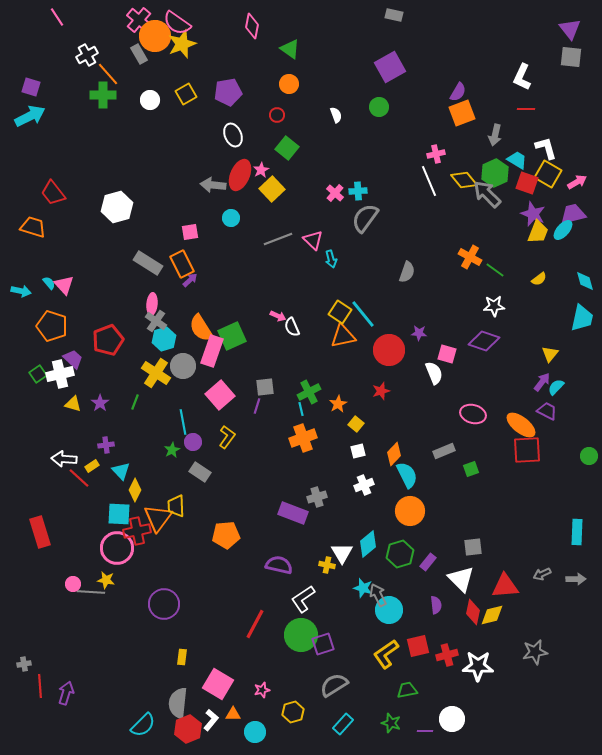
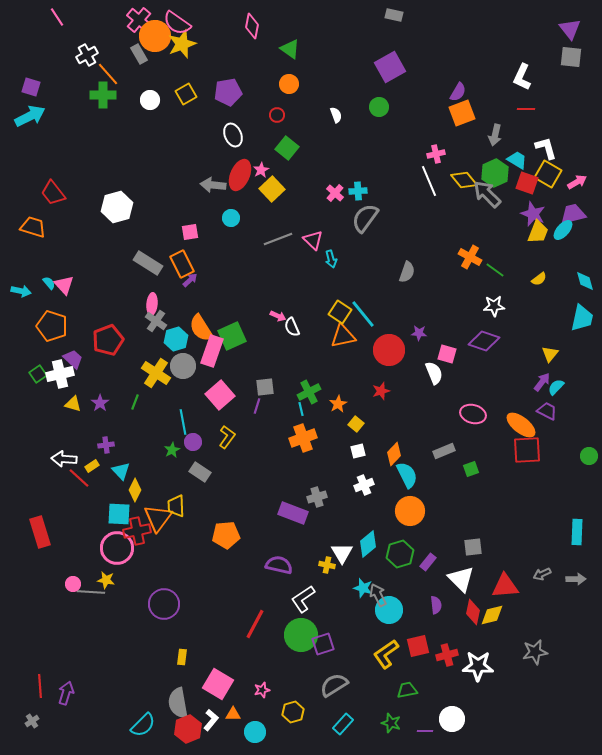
cyan hexagon at (164, 339): moved 12 px right
gray cross at (24, 664): moved 8 px right, 57 px down; rotated 24 degrees counterclockwise
gray semicircle at (178, 703): rotated 16 degrees counterclockwise
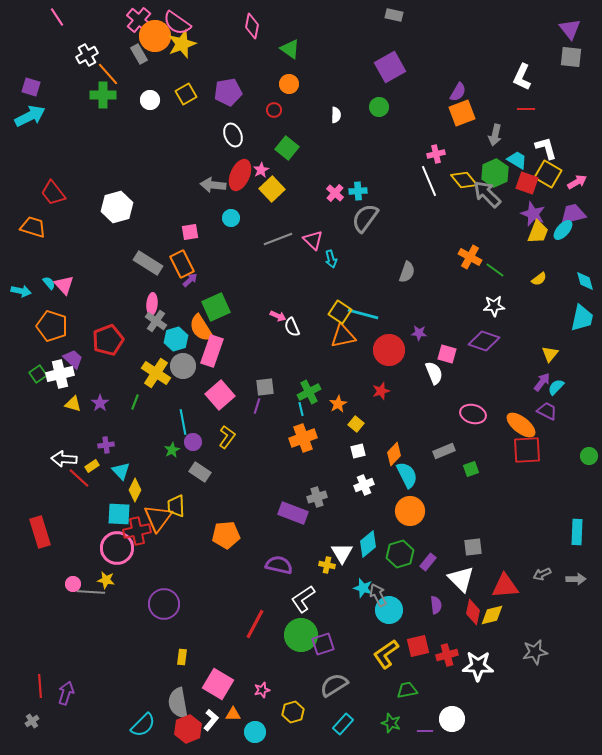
red circle at (277, 115): moved 3 px left, 5 px up
white semicircle at (336, 115): rotated 21 degrees clockwise
cyan line at (363, 314): rotated 36 degrees counterclockwise
green square at (232, 336): moved 16 px left, 29 px up
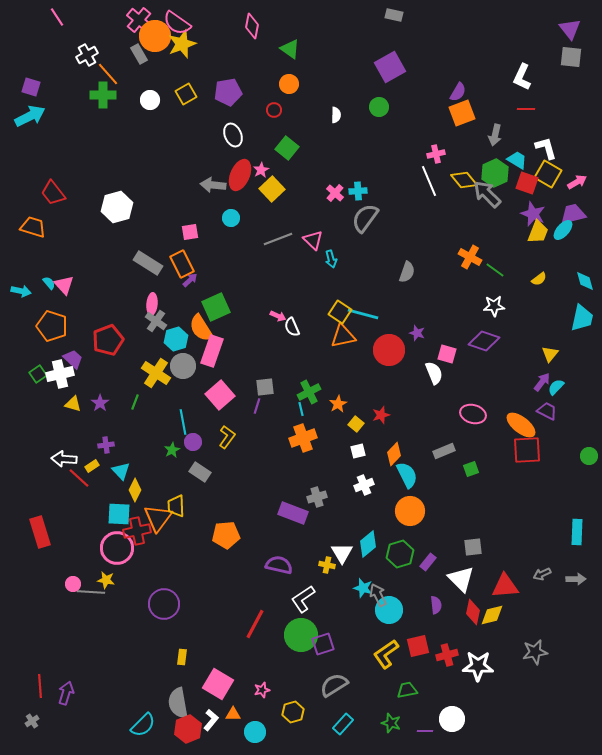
purple star at (419, 333): moved 2 px left; rotated 14 degrees clockwise
red star at (381, 391): moved 24 px down
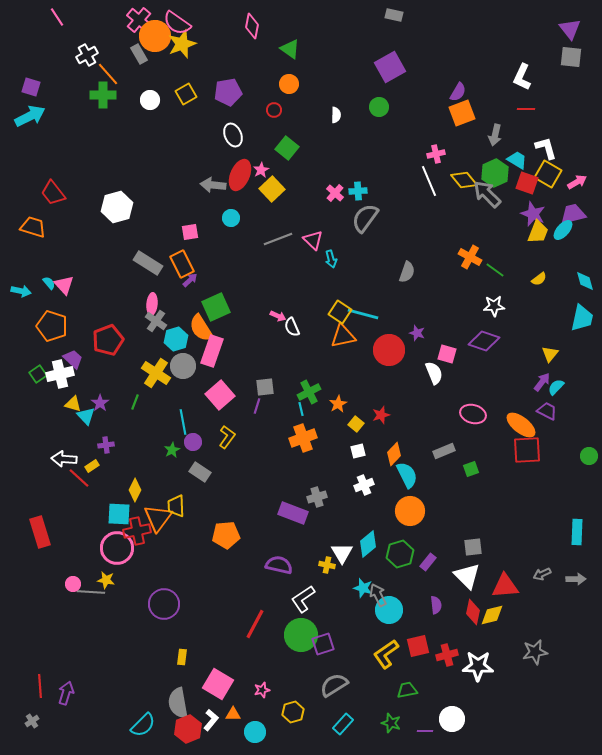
cyan triangle at (121, 471): moved 35 px left, 55 px up
white triangle at (461, 579): moved 6 px right, 3 px up
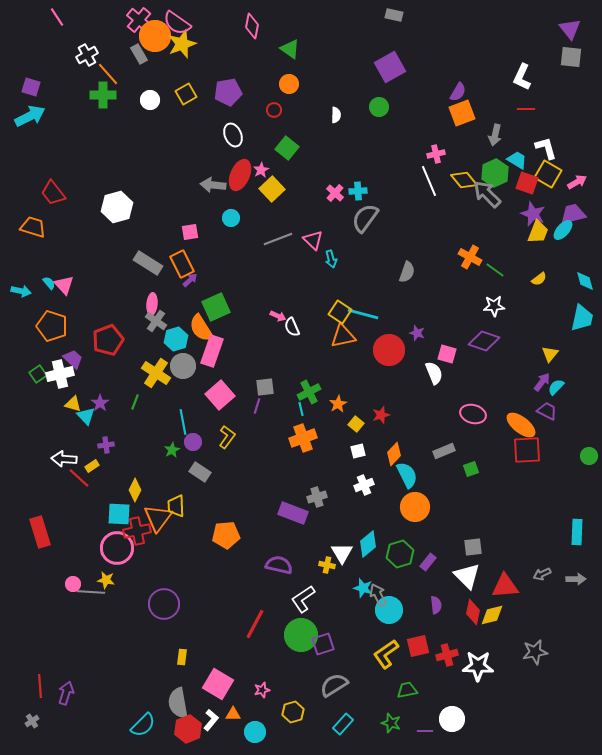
orange circle at (410, 511): moved 5 px right, 4 px up
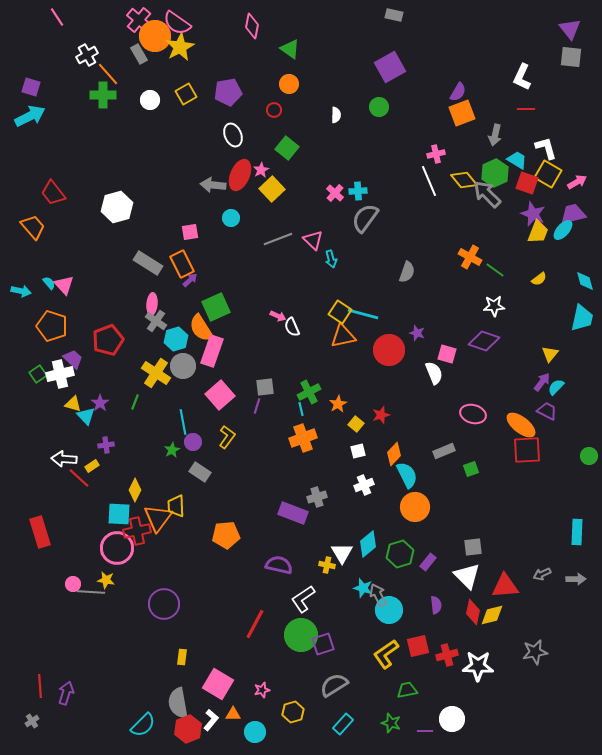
yellow star at (182, 44): moved 2 px left, 3 px down; rotated 8 degrees counterclockwise
orange trapezoid at (33, 227): rotated 32 degrees clockwise
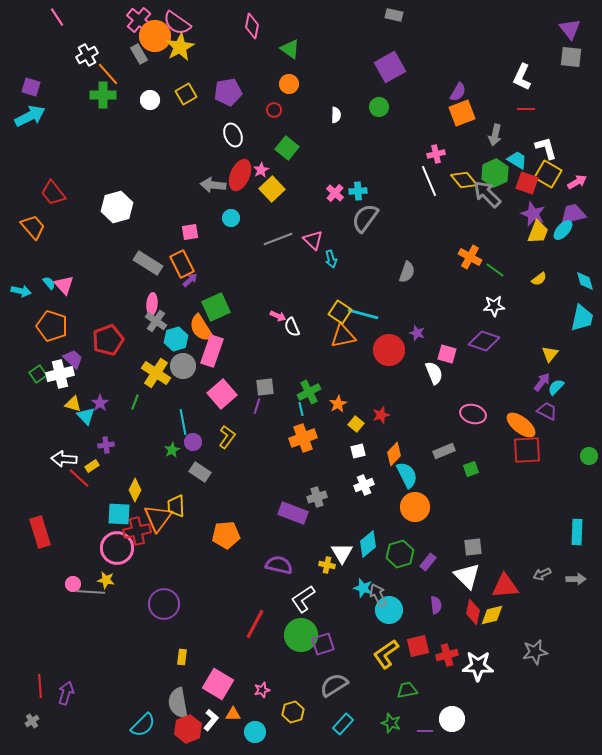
pink square at (220, 395): moved 2 px right, 1 px up
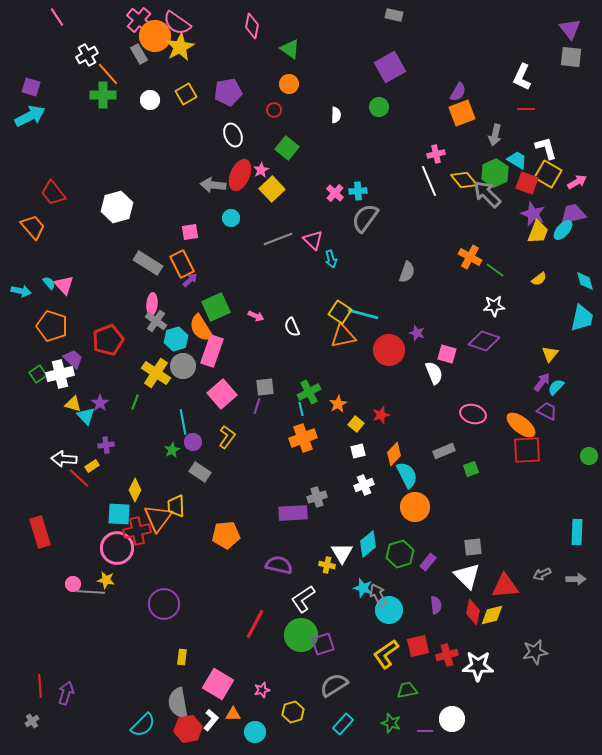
pink arrow at (278, 316): moved 22 px left
purple rectangle at (293, 513): rotated 24 degrees counterclockwise
red hexagon at (188, 729): rotated 12 degrees clockwise
